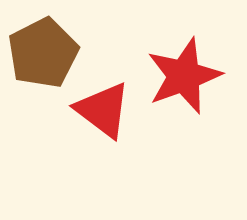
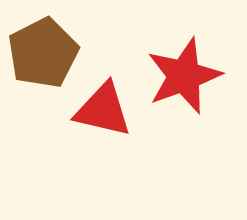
red triangle: rotated 24 degrees counterclockwise
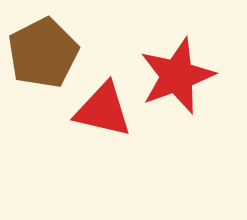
red star: moved 7 px left
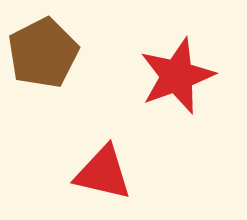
red triangle: moved 63 px down
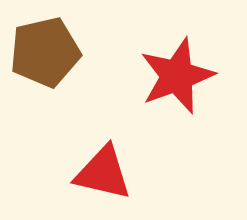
brown pentagon: moved 2 px right, 1 px up; rotated 14 degrees clockwise
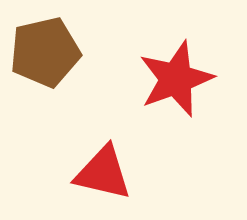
red star: moved 1 px left, 3 px down
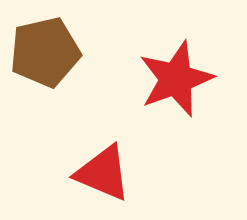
red triangle: rotated 10 degrees clockwise
